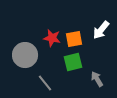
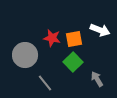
white arrow: moved 1 px left; rotated 108 degrees counterclockwise
green square: rotated 30 degrees counterclockwise
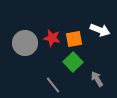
gray circle: moved 12 px up
gray line: moved 8 px right, 2 px down
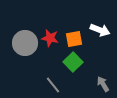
red star: moved 2 px left
gray arrow: moved 6 px right, 5 px down
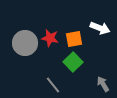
white arrow: moved 2 px up
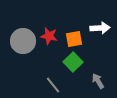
white arrow: rotated 24 degrees counterclockwise
red star: moved 1 px left, 2 px up
gray circle: moved 2 px left, 2 px up
gray arrow: moved 5 px left, 3 px up
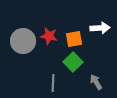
gray arrow: moved 2 px left, 1 px down
gray line: moved 2 px up; rotated 42 degrees clockwise
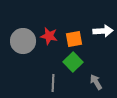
white arrow: moved 3 px right, 3 px down
